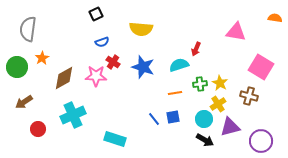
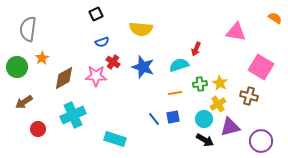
orange semicircle: rotated 24 degrees clockwise
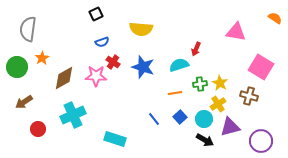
blue square: moved 7 px right; rotated 32 degrees counterclockwise
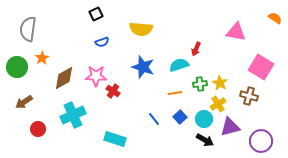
red cross: moved 29 px down
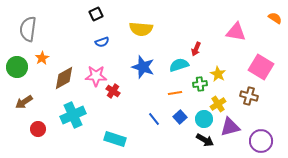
yellow star: moved 2 px left, 9 px up
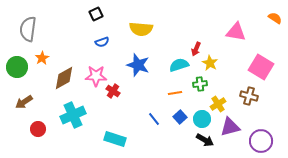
blue star: moved 5 px left, 2 px up
yellow star: moved 8 px left, 11 px up
cyan circle: moved 2 px left
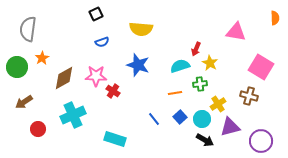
orange semicircle: rotated 56 degrees clockwise
cyan semicircle: moved 1 px right, 1 px down
